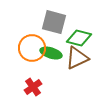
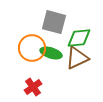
green diamond: rotated 20 degrees counterclockwise
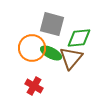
gray square: moved 2 px left, 2 px down
green ellipse: rotated 10 degrees clockwise
brown triangle: moved 6 px left; rotated 25 degrees counterclockwise
red cross: moved 1 px right, 1 px up; rotated 24 degrees counterclockwise
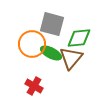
orange circle: moved 4 px up
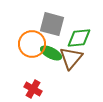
red cross: moved 1 px left, 3 px down
